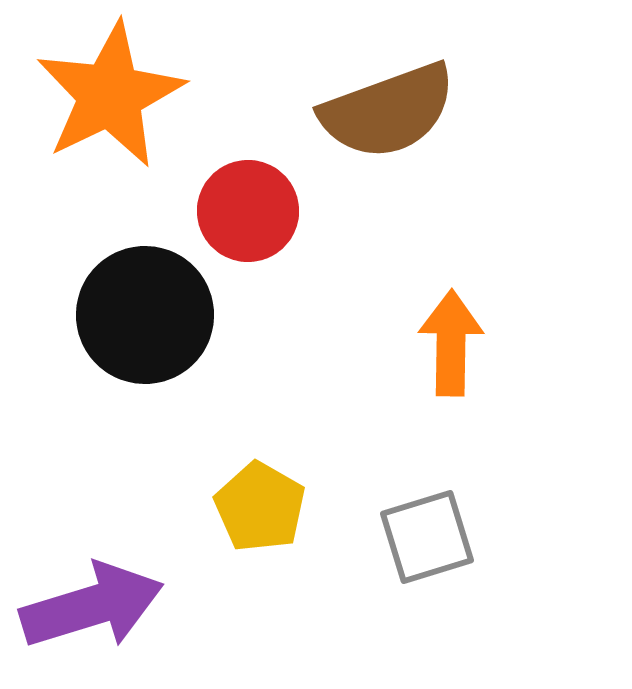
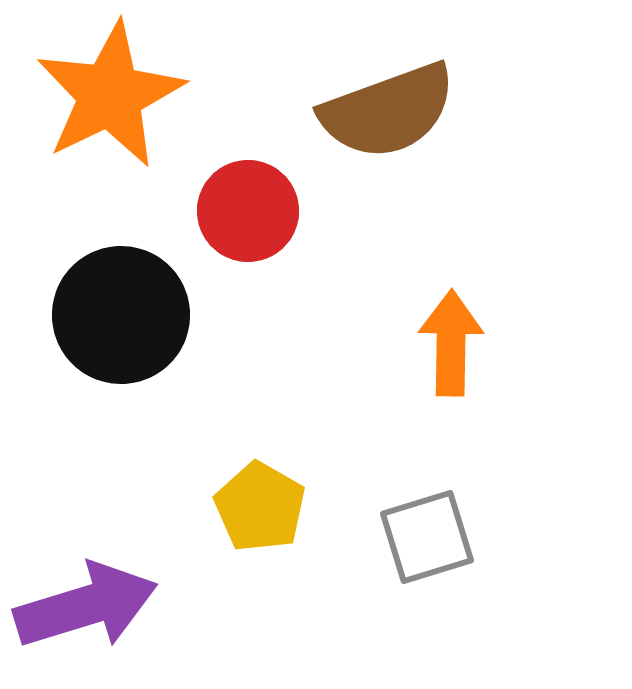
black circle: moved 24 px left
purple arrow: moved 6 px left
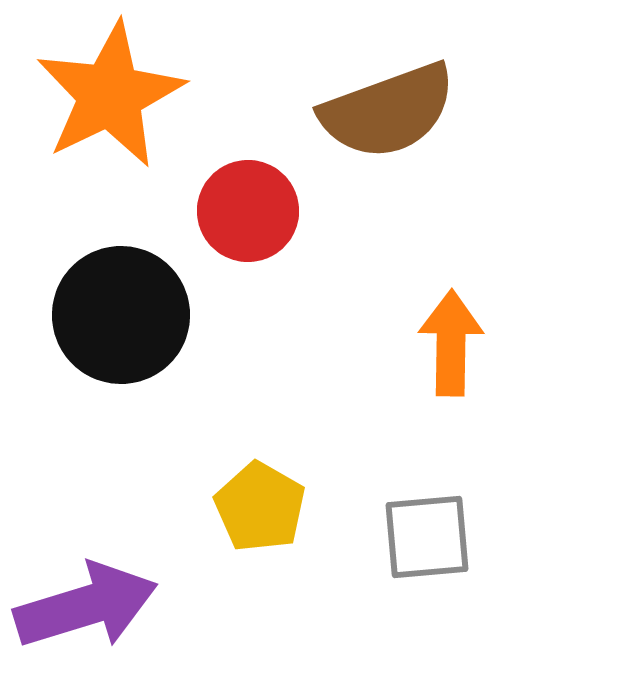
gray square: rotated 12 degrees clockwise
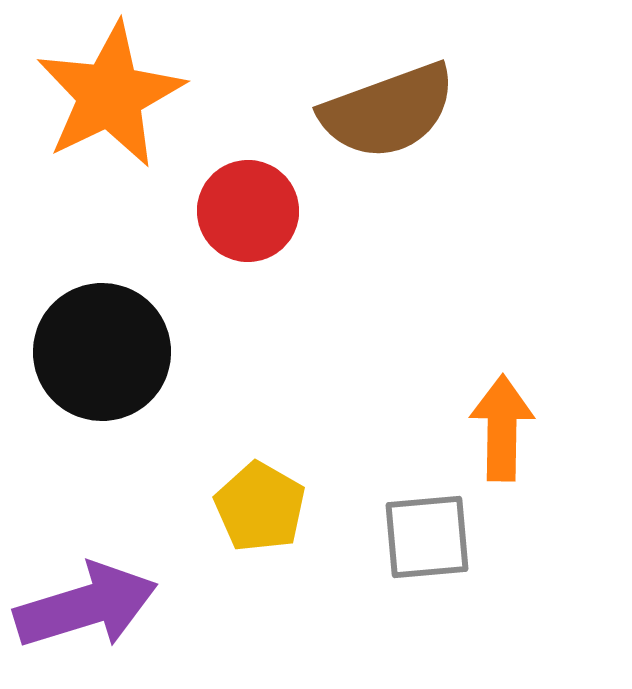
black circle: moved 19 px left, 37 px down
orange arrow: moved 51 px right, 85 px down
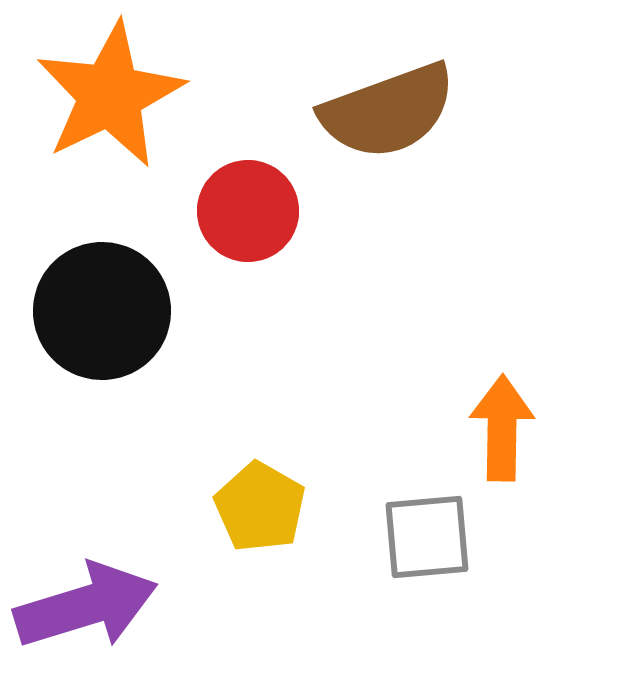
black circle: moved 41 px up
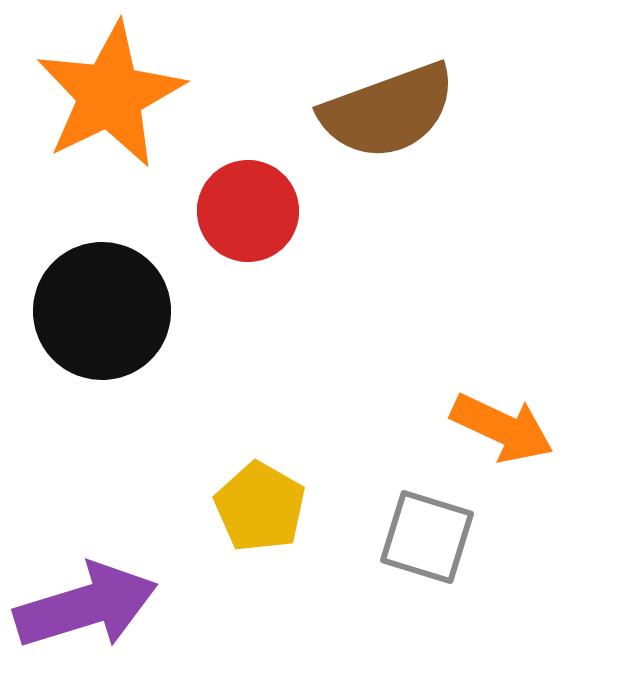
orange arrow: rotated 114 degrees clockwise
gray square: rotated 22 degrees clockwise
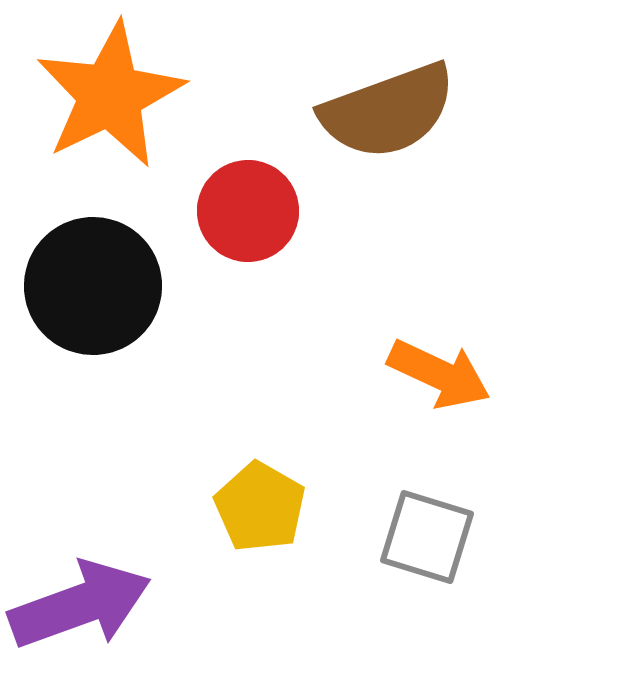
black circle: moved 9 px left, 25 px up
orange arrow: moved 63 px left, 54 px up
purple arrow: moved 6 px left, 1 px up; rotated 3 degrees counterclockwise
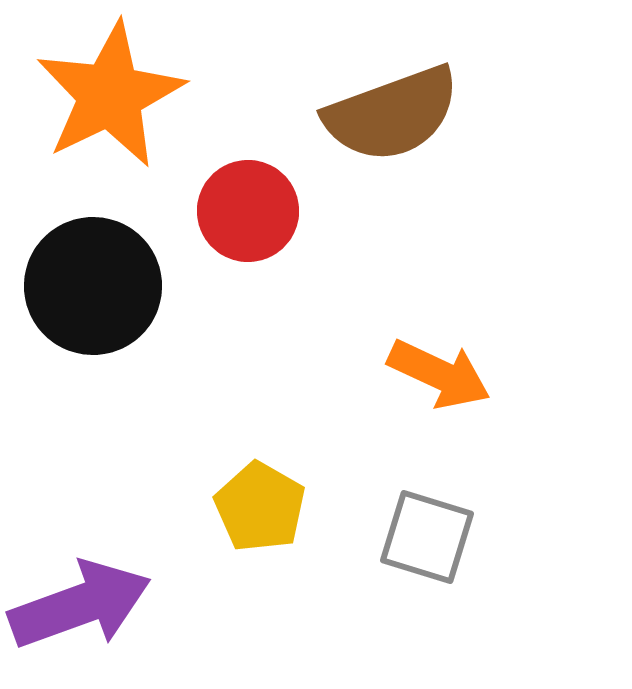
brown semicircle: moved 4 px right, 3 px down
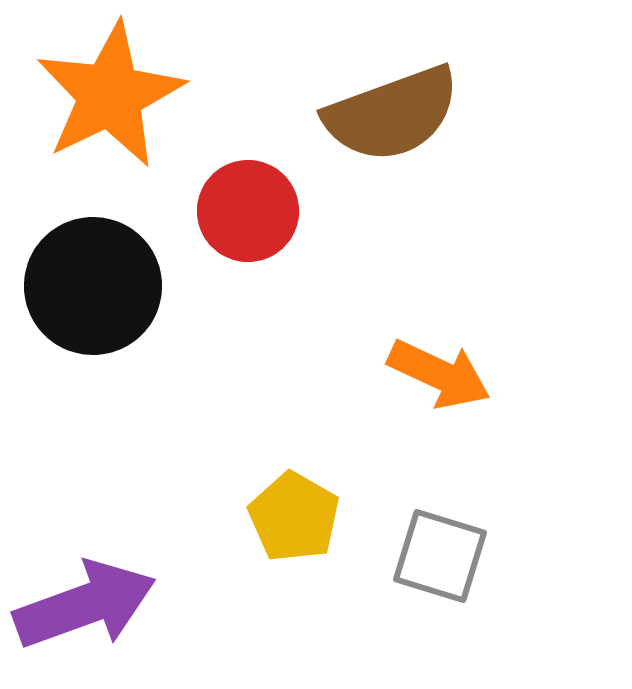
yellow pentagon: moved 34 px right, 10 px down
gray square: moved 13 px right, 19 px down
purple arrow: moved 5 px right
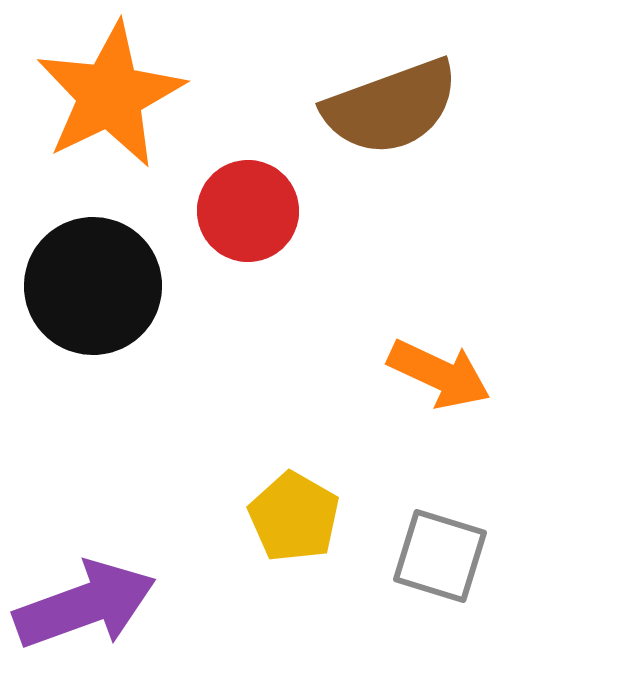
brown semicircle: moved 1 px left, 7 px up
